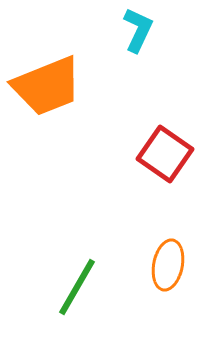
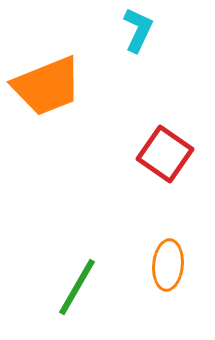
orange ellipse: rotated 6 degrees counterclockwise
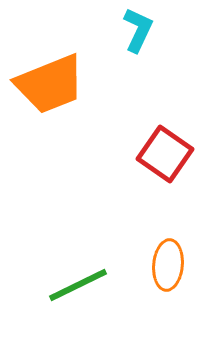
orange trapezoid: moved 3 px right, 2 px up
green line: moved 1 px right, 2 px up; rotated 34 degrees clockwise
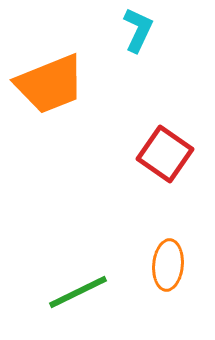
green line: moved 7 px down
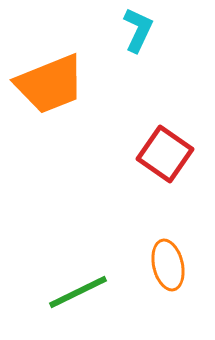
orange ellipse: rotated 18 degrees counterclockwise
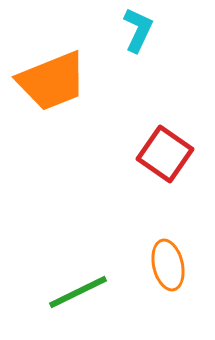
orange trapezoid: moved 2 px right, 3 px up
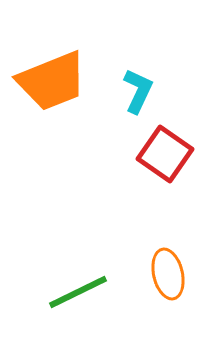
cyan L-shape: moved 61 px down
orange ellipse: moved 9 px down
